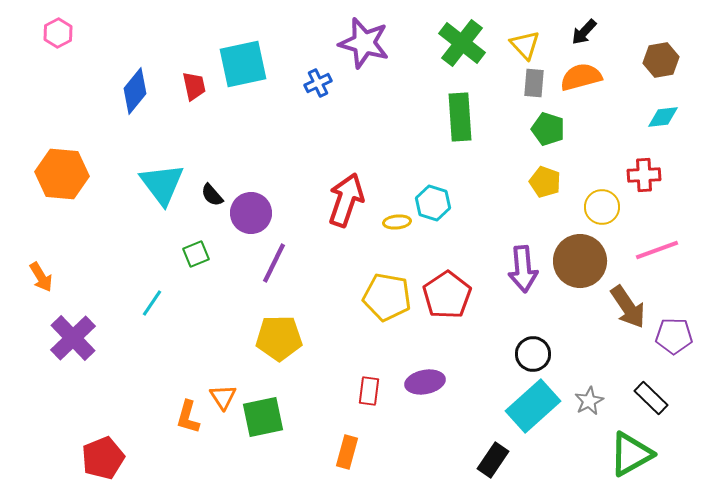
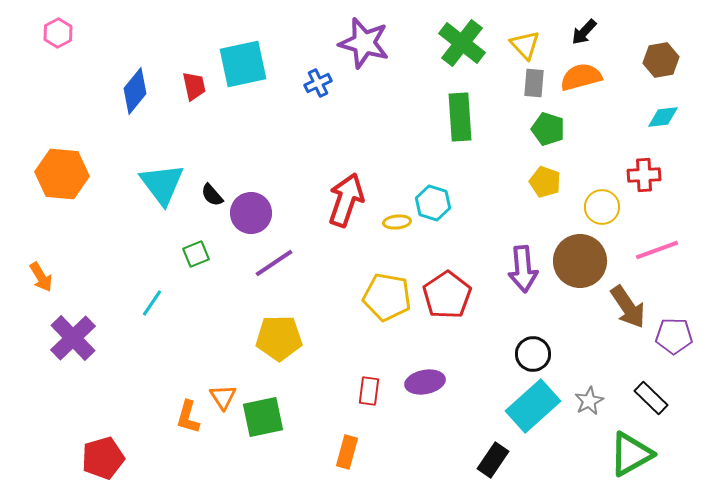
purple line at (274, 263): rotated 30 degrees clockwise
red pentagon at (103, 458): rotated 6 degrees clockwise
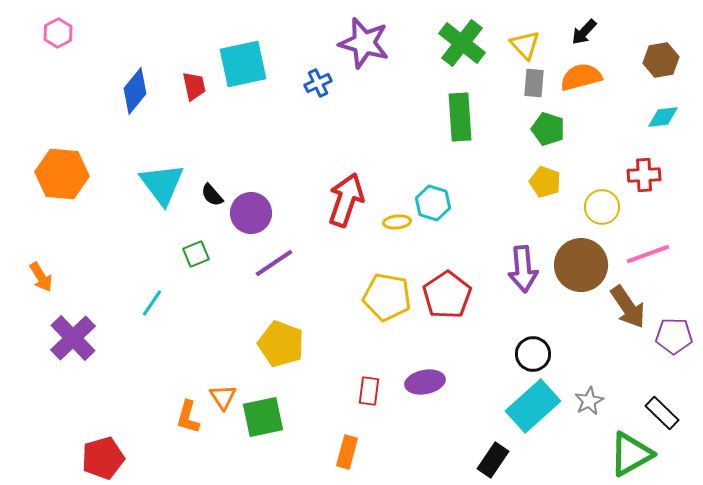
pink line at (657, 250): moved 9 px left, 4 px down
brown circle at (580, 261): moved 1 px right, 4 px down
yellow pentagon at (279, 338): moved 2 px right, 6 px down; rotated 21 degrees clockwise
black rectangle at (651, 398): moved 11 px right, 15 px down
